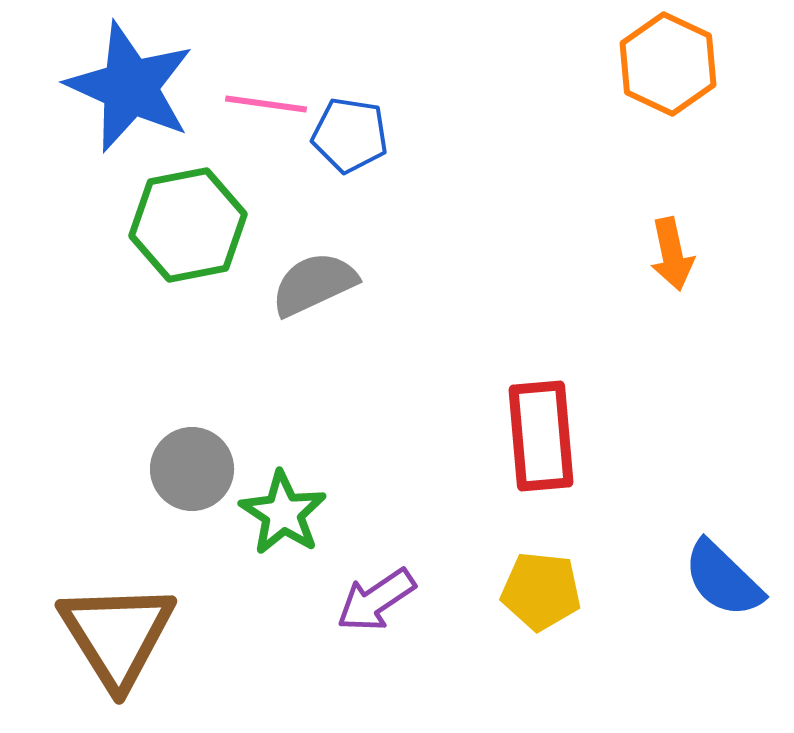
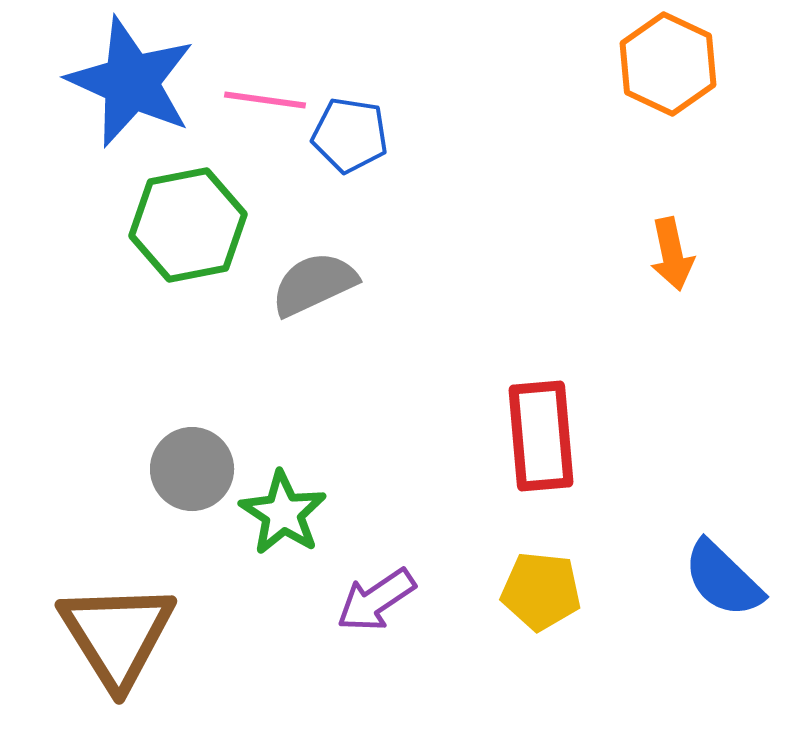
blue star: moved 1 px right, 5 px up
pink line: moved 1 px left, 4 px up
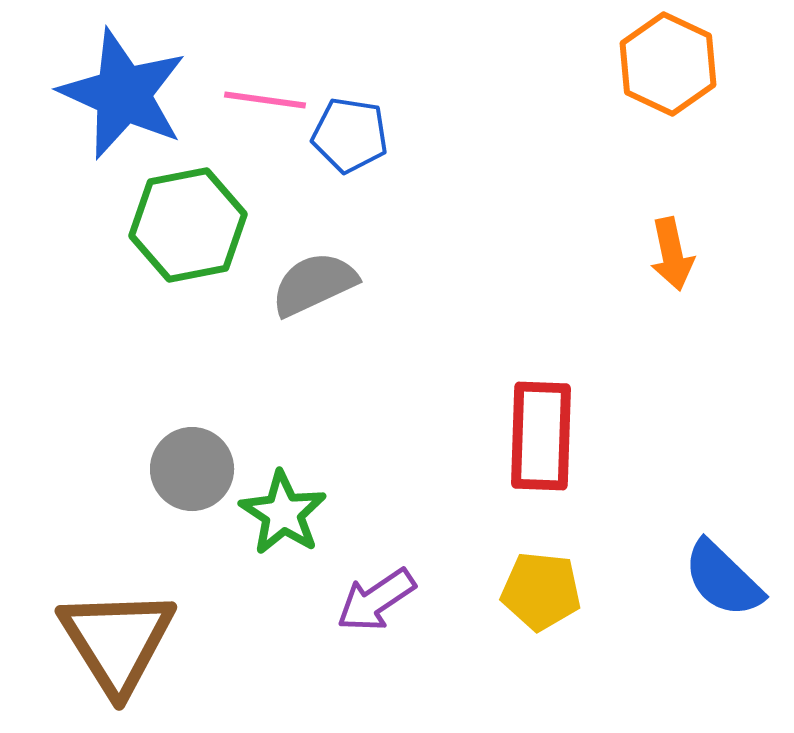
blue star: moved 8 px left, 12 px down
red rectangle: rotated 7 degrees clockwise
brown triangle: moved 6 px down
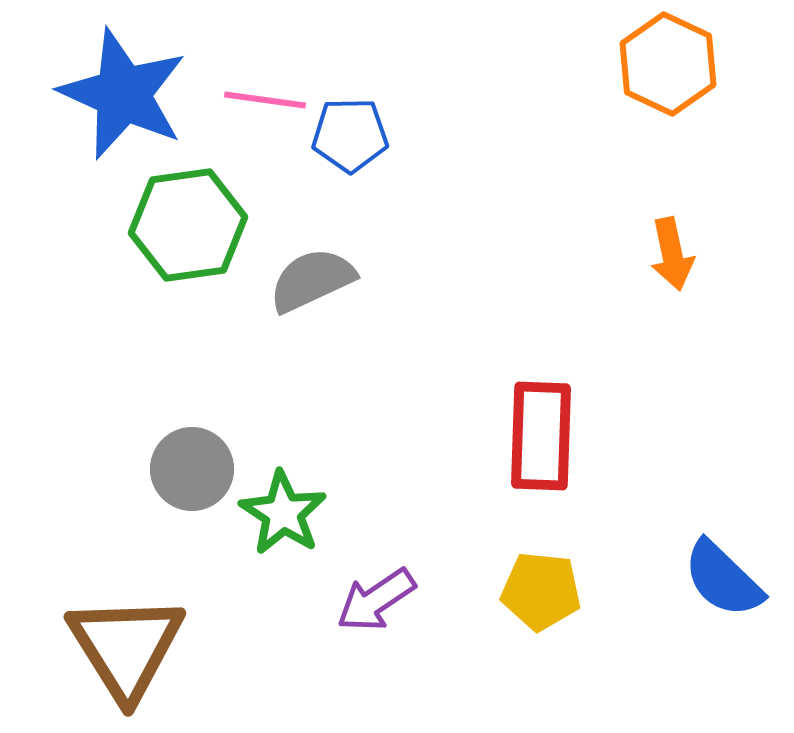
blue pentagon: rotated 10 degrees counterclockwise
green hexagon: rotated 3 degrees clockwise
gray semicircle: moved 2 px left, 4 px up
brown triangle: moved 9 px right, 6 px down
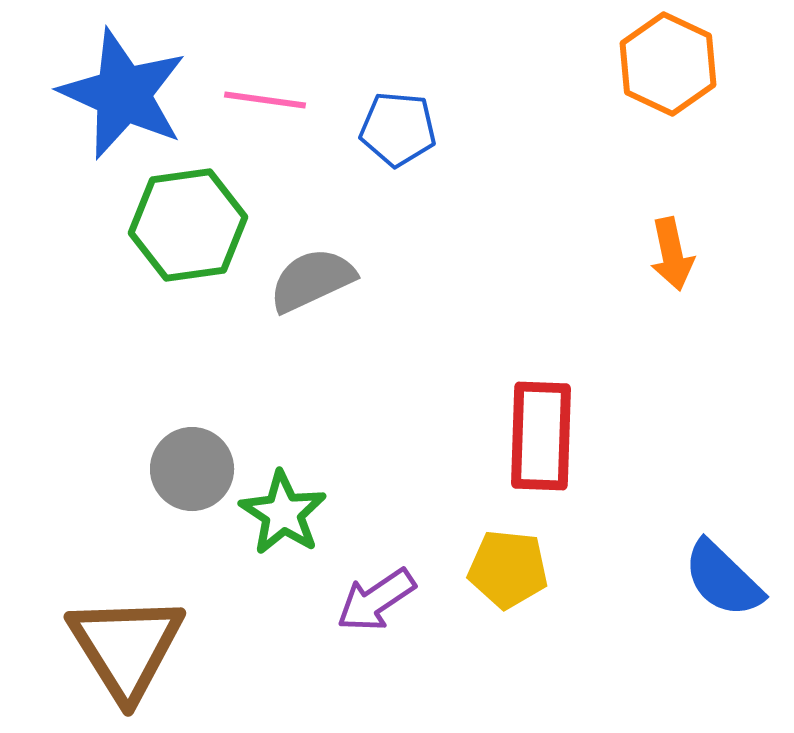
blue pentagon: moved 48 px right, 6 px up; rotated 6 degrees clockwise
yellow pentagon: moved 33 px left, 22 px up
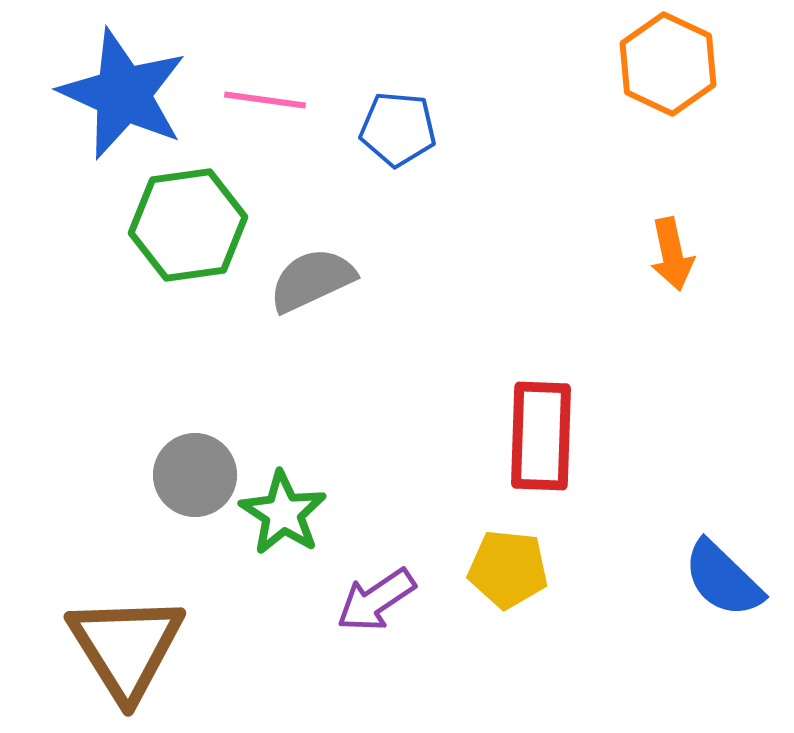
gray circle: moved 3 px right, 6 px down
